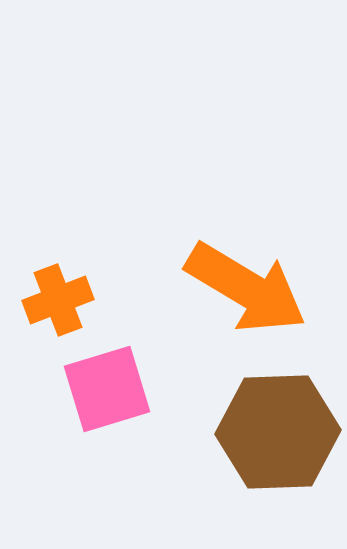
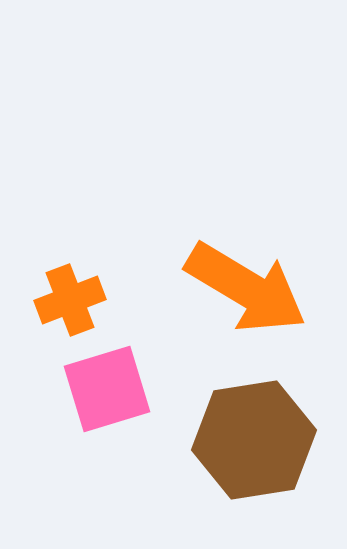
orange cross: moved 12 px right
brown hexagon: moved 24 px left, 8 px down; rotated 7 degrees counterclockwise
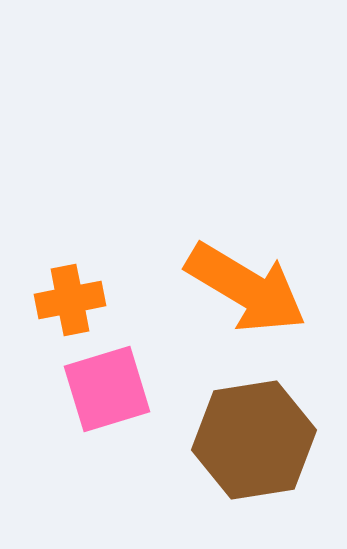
orange cross: rotated 10 degrees clockwise
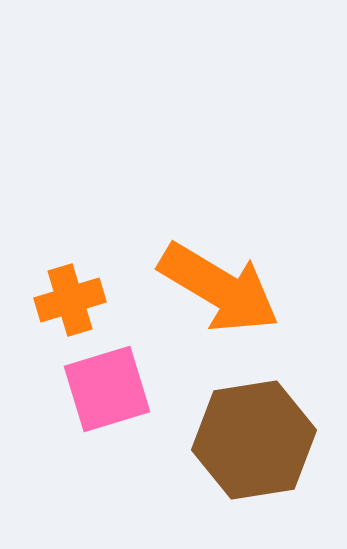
orange arrow: moved 27 px left
orange cross: rotated 6 degrees counterclockwise
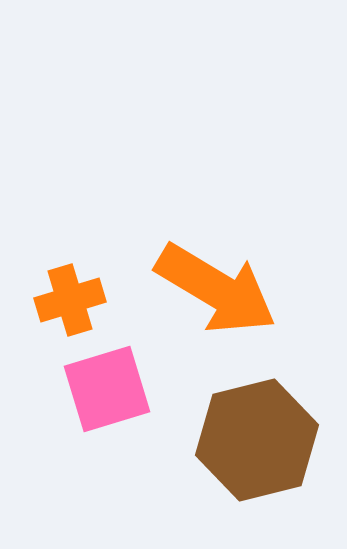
orange arrow: moved 3 px left, 1 px down
brown hexagon: moved 3 px right; rotated 5 degrees counterclockwise
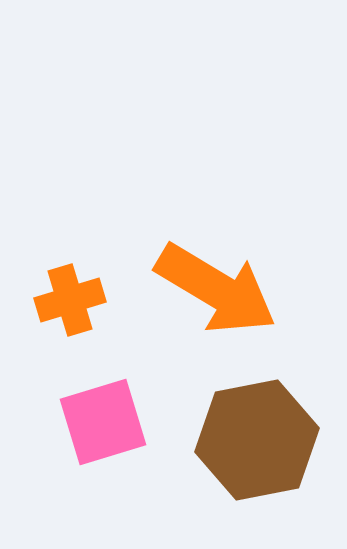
pink square: moved 4 px left, 33 px down
brown hexagon: rotated 3 degrees clockwise
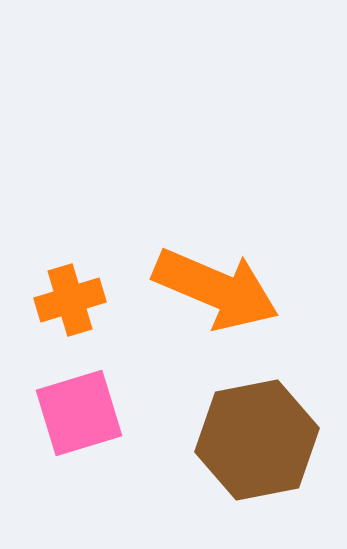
orange arrow: rotated 8 degrees counterclockwise
pink square: moved 24 px left, 9 px up
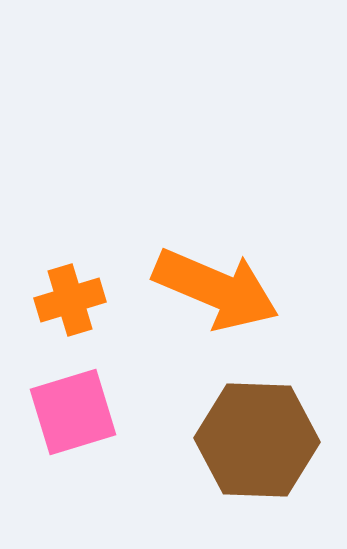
pink square: moved 6 px left, 1 px up
brown hexagon: rotated 13 degrees clockwise
